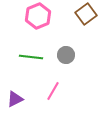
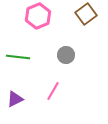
green line: moved 13 px left
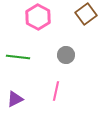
pink hexagon: moved 1 px down; rotated 10 degrees counterclockwise
pink line: moved 3 px right; rotated 18 degrees counterclockwise
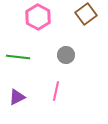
purple triangle: moved 2 px right, 2 px up
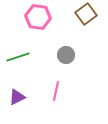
pink hexagon: rotated 20 degrees counterclockwise
green line: rotated 25 degrees counterclockwise
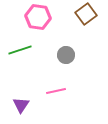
green line: moved 2 px right, 7 px up
pink line: rotated 66 degrees clockwise
purple triangle: moved 4 px right, 8 px down; rotated 30 degrees counterclockwise
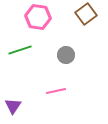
purple triangle: moved 8 px left, 1 px down
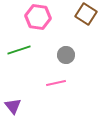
brown square: rotated 20 degrees counterclockwise
green line: moved 1 px left
pink line: moved 8 px up
purple triangle: rotated 12 degrees counterclockwise
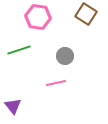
gray circle: moved 1 px left, 1 px down
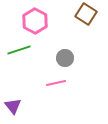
pink hexagon: moved 3 px left, 4 px down; rotated 20 degrees clockwise
gray circle: moved 2 px down
